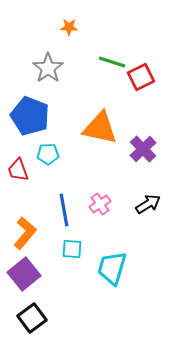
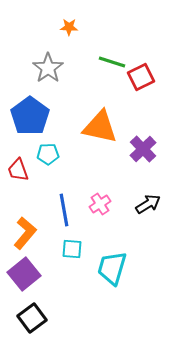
blue pentagon: rotated 15 degrees clockwise
orange triangle: moved 1 px up
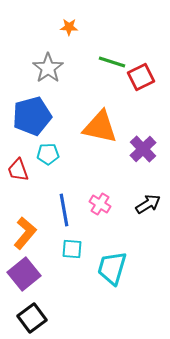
blue pentagon: moved 2 px right; rotated 21 degrees clockwise
pink cross: rotated 25 degrees counterclockwise
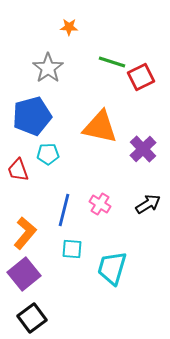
blue line: rotated 24 degrees clockwise
